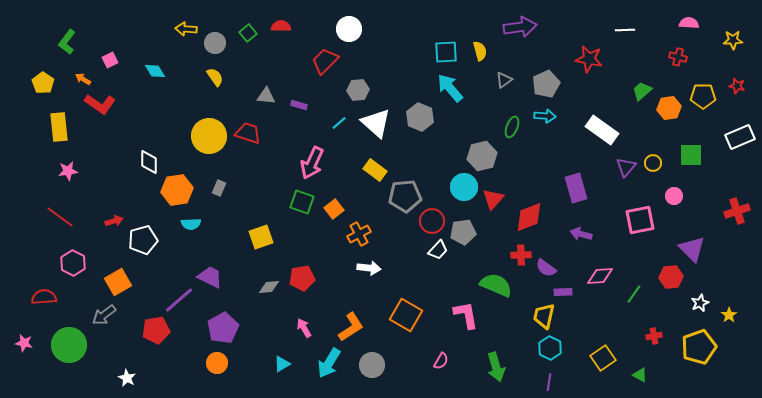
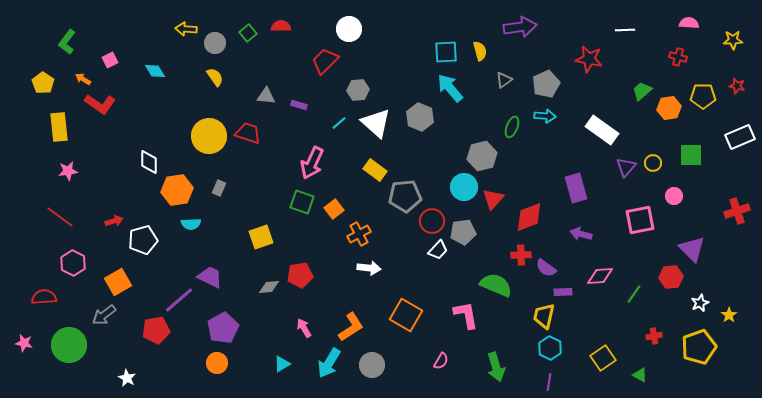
red pentagon at (302, 278): moved 2 px left, 3 px up
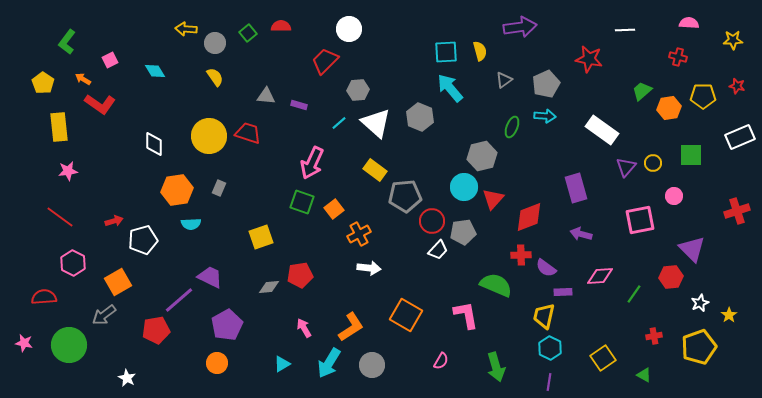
white diamond at (149, 162): moved 5 px right, 18 px up
purple pentagon at (223, 328): moved 4 px right, 3 px up
green triangle at (640, 375): moved 4 px right
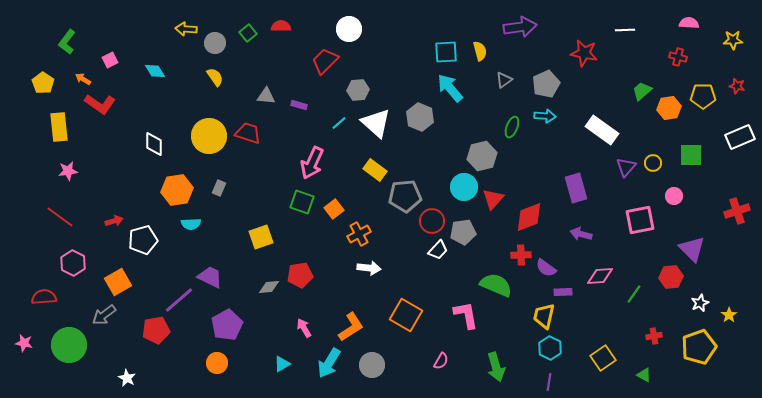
red star at (589, 59): moved 5 px left, 6 px up
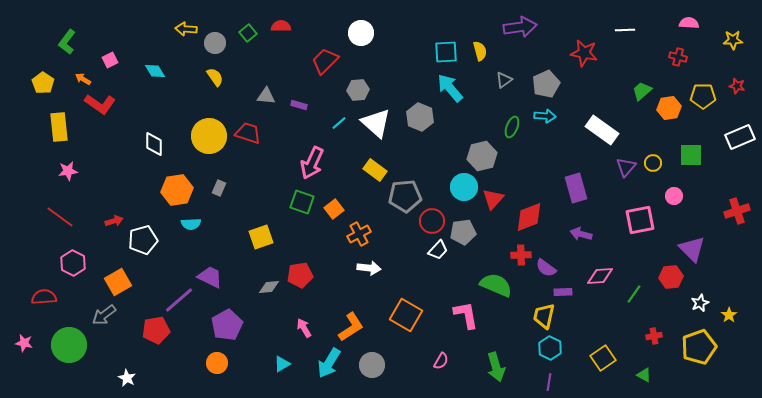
white circle at (349, 29): moved 12 px right, 4 px down
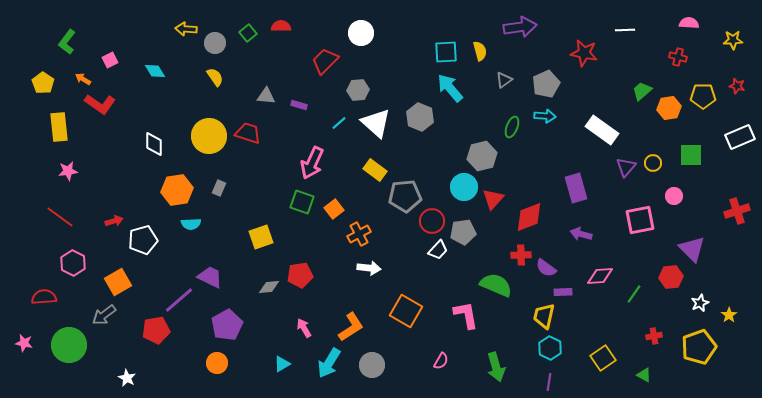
orange square at (406, 315): moved 4 px up
